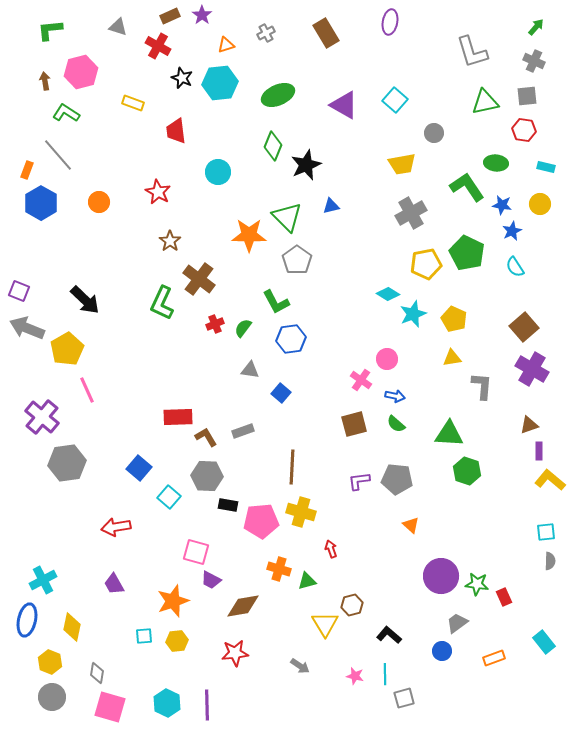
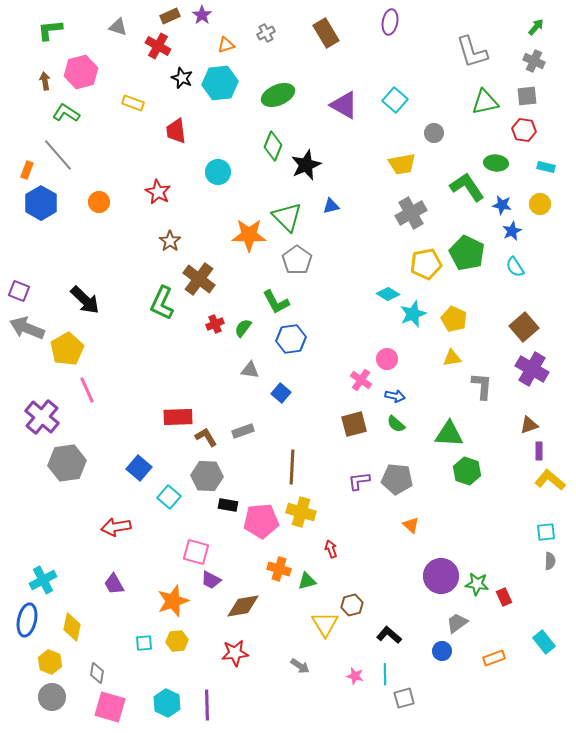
cyan square at (144, 636): moved 7 px down
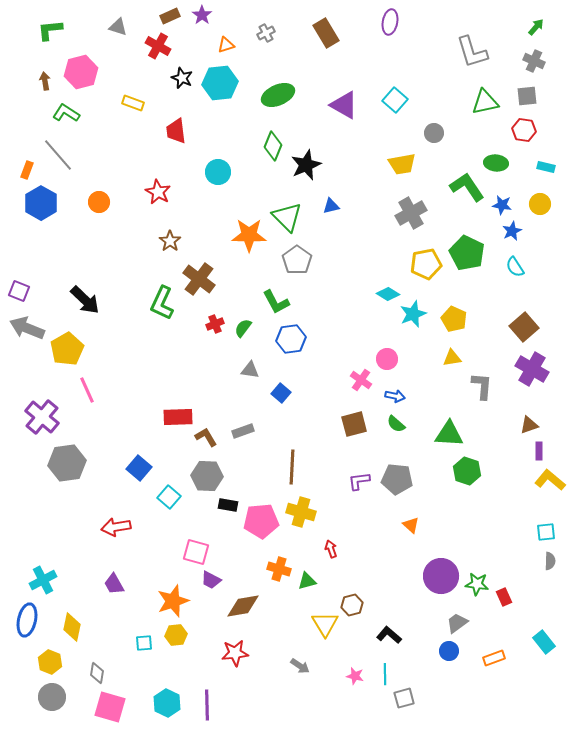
yellow hexagon at (177, 641): moved 1 px left, 6 px up
blue circle at (442, 651): moved 7 px right
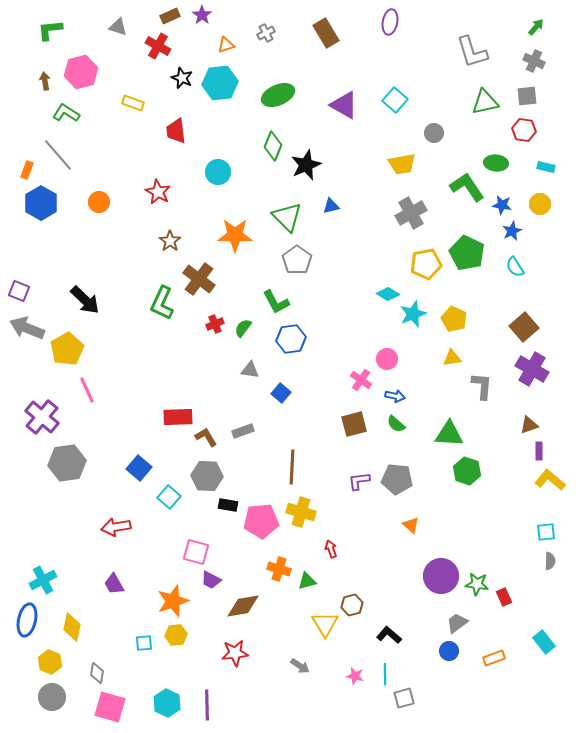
orange star at (249, 235): moved 14 px left
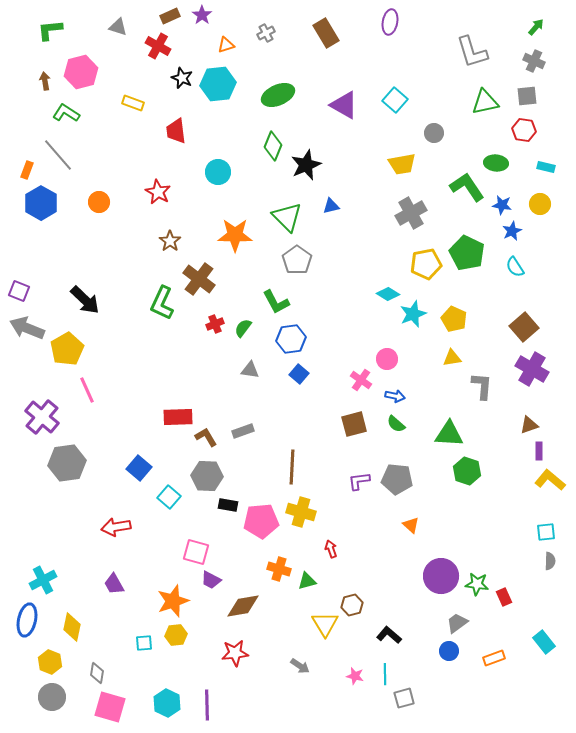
cyan hexagon at (220, 83): moved 2 px left, 1 px down
blue square at (281, 393): moved 18 px right, 19 px up
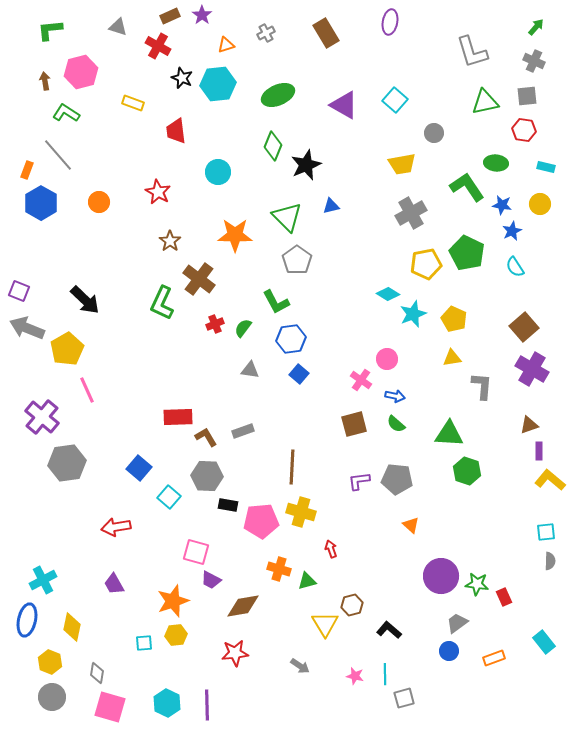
black L-shape at (389, 635): moved 5 px up
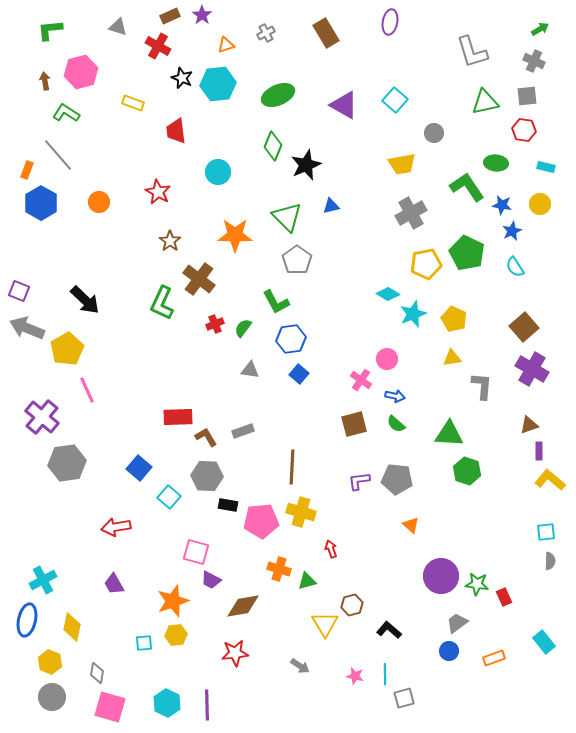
green arrow at (536, 27): moved 4 px right, 2 px down; rotated 18 degrees clockwise
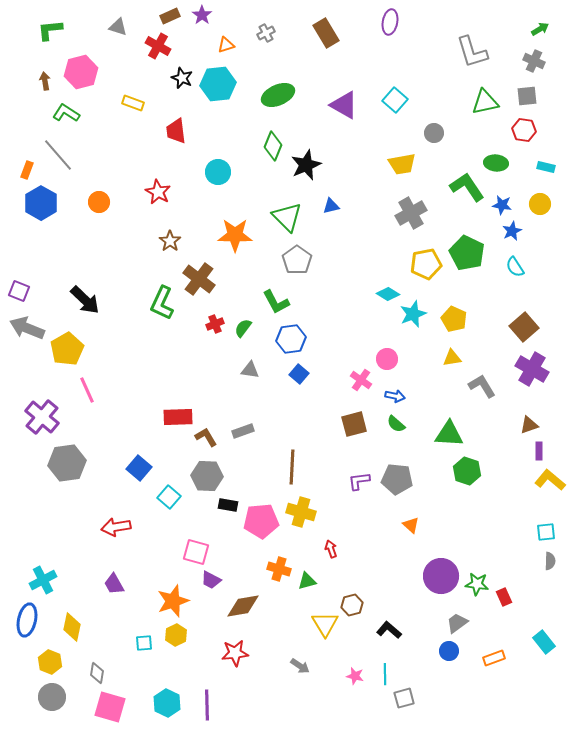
gray L-shape at (482, 386): rotated 36 degrees counterclockwise
yellow hexagon at (176, 635): rotated 20 degrees counterclockwise
